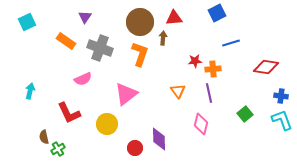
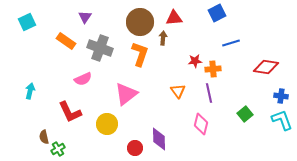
red L-shape: moved 1 px right, 1 px up
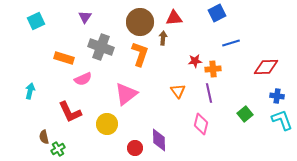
cyan square: moved 9 px right, 1 px up
orange rectangle: moved 2 px left, 17 px down; rotated 18 degrees counterclockwise
gray cross: moved 1 px right, 1 px up
red diamond: rotated 10 degrees counterclockwise
blue cross: moved 4 px left
purple diamond: moved 1 px down
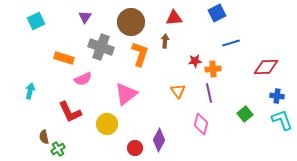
brown circle: moved 9 px left
brown arrow: moved 2 px right, 3 px down
purple diamond: rotated 30 degrees clockwise
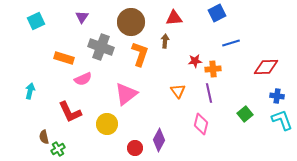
purple triangle: moved 3 px left
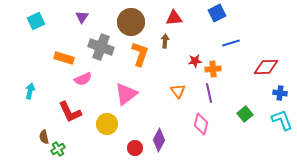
blue cross: moved 3 px right, 3 px up
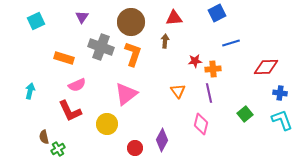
orange L-shape: moved 7 px left
pink semicircle: moved 6 px left, 6 px down
red L-shape: moved 1 px up
purple diamond: moved 3 px right
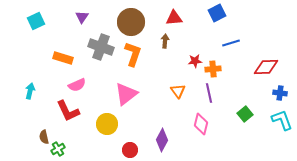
orange rectangle: moved 1 px left
red L-shape: moved 2 px left
red circle: moved 5 px left, 2 px down
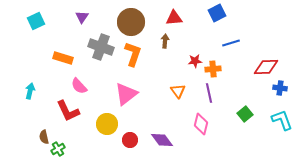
pink semicircle: moved 2 px right, 1 px down; rotated 72 degrees clockwise
blue cross: moved 5 px up
purple diamond: rotated 65 degrees counterclockwise
red circle: moved 10 px up
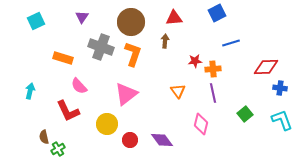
purple line: moved 4 px right
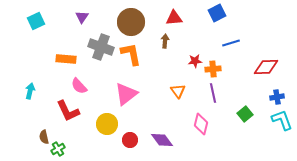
orange L-shape: moved 2 px left; rotated 30 degrees counterclockwise
orange rectangle: moved 3 px right, 1 px down; rotated 12 degrees counterclockwise
blue cross: moved 3 px left, 9 px down; rotated 16 degrees counterclockwise
